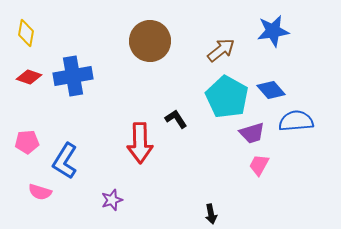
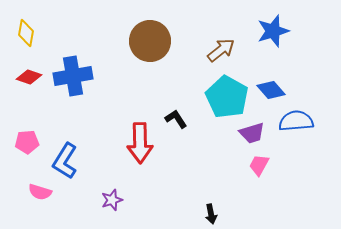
blue star: rotated 8 degrees counterclockwise
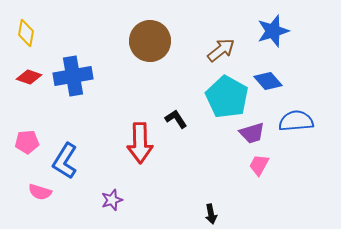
blue diamond: moved 3 px left, 9 px up
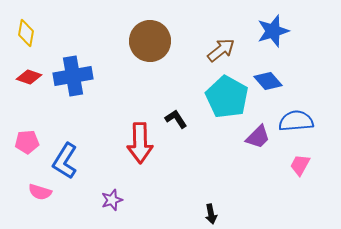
purple trapezoid: moved 6 px right, 4 px down; rotated 28 degrees counterclockwise
pink trapezoid: moved 41 px right
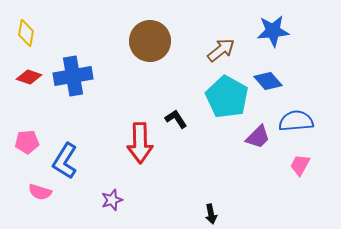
blue star: rotated 12 degrees clockwise
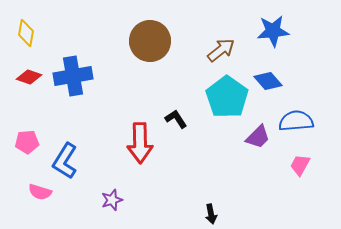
cyan pentagon: rotated 6 degrees clockwise
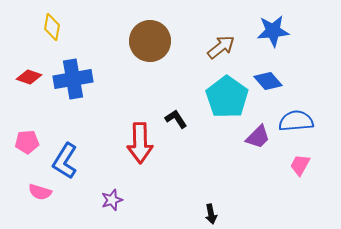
yellow diamond: moved 26 px right, 6 px up
brown arrow: moved 3 px up
blue cross: moved 3 px down
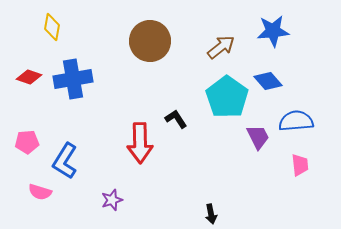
purple trapezoid: rotated 72 degrees counterclockwise
pink trapezoid: rotated 145 degrees clockwise
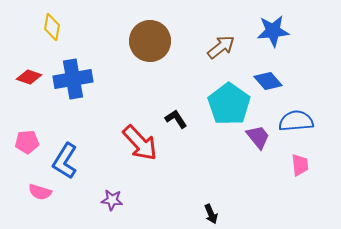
cyan pentagon: moved 2 px right, 7 px down
purple trapezoid: rotated 12 degrees counterclockwise
red arrow: rotated 42 degrees counterclockwise
purple star: rotated 25 degrees clockwise
black arrow: rotated 12 degrees counterclockwise
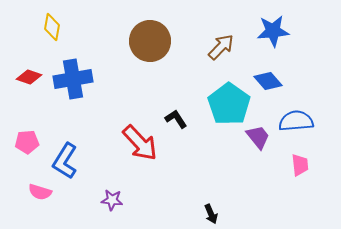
brown arrow: rotated 8 degrees counterclockwise
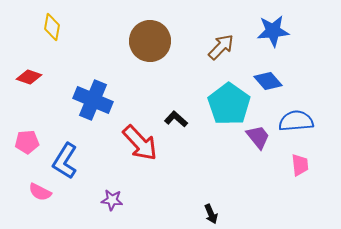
blue cross: moved 20 px right, 21 px down; rotated 33 degrees clockwise
black L-shape: rotated 15 degrees counterclockwise
pink semicircle: rotated 10 degrees clockwise
